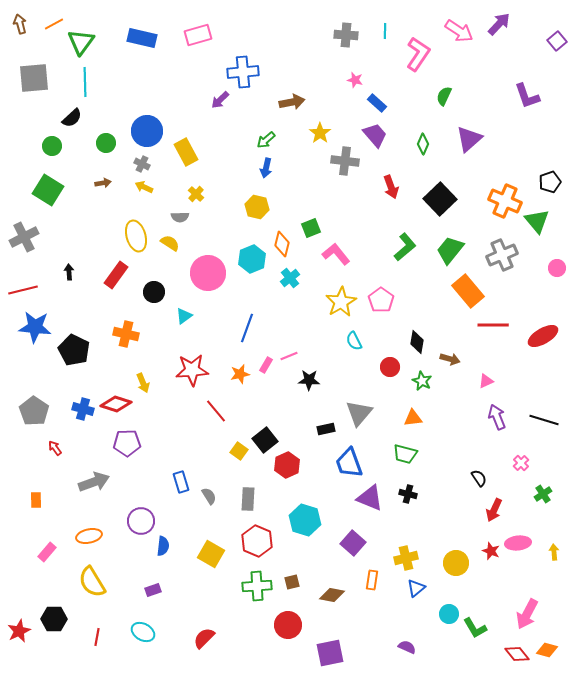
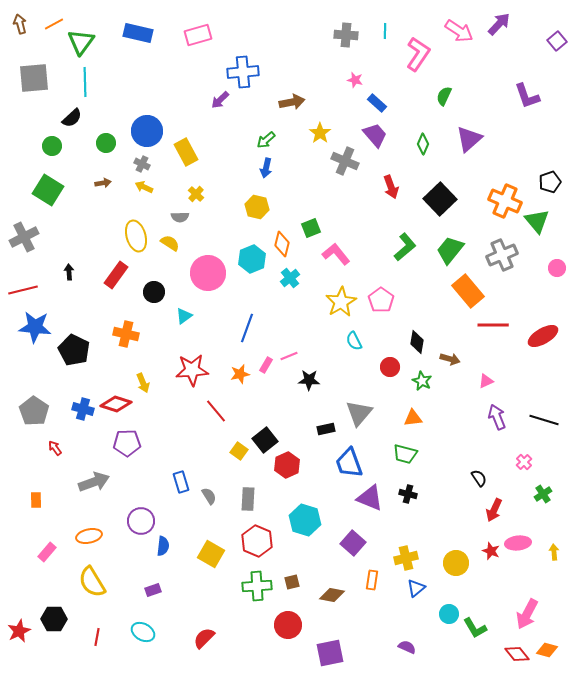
blue rectangle at (142, 38): moved 4 px left, 5 px up
gray cross at (345, 161): rotated 16 degrees clockwise
pink cross at (521, 463): moved 3 px right, 1 px up
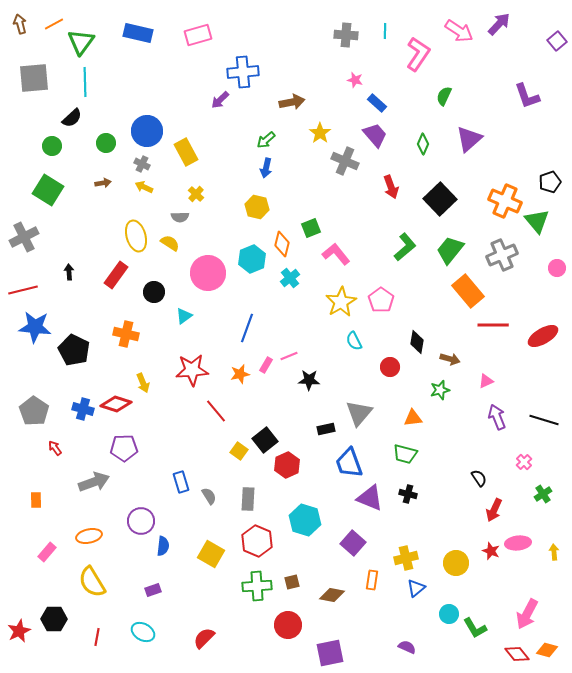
green star at (422, 381): moved 18 px right, 9 px down; rotated 30 degrees clockwise
purple pentagon at (127, 443): moved 3 px left, 5 px down
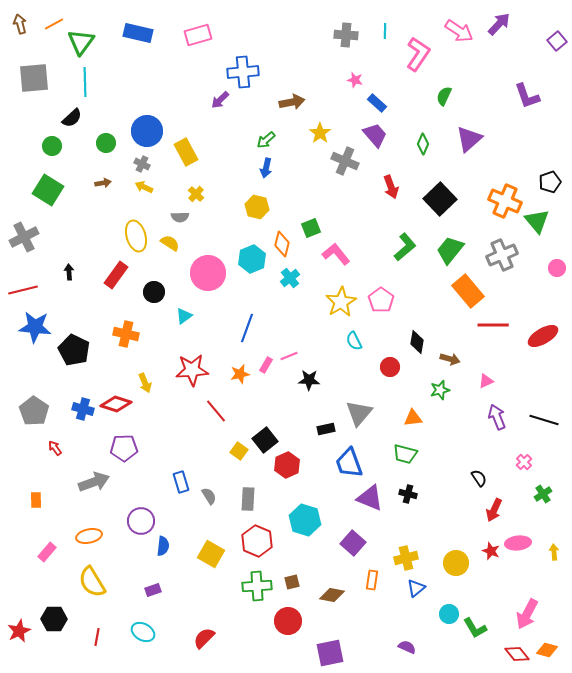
yellow arrow at (143, 383): moved 2 px right
red circle at (288, 625): moved 4 px up
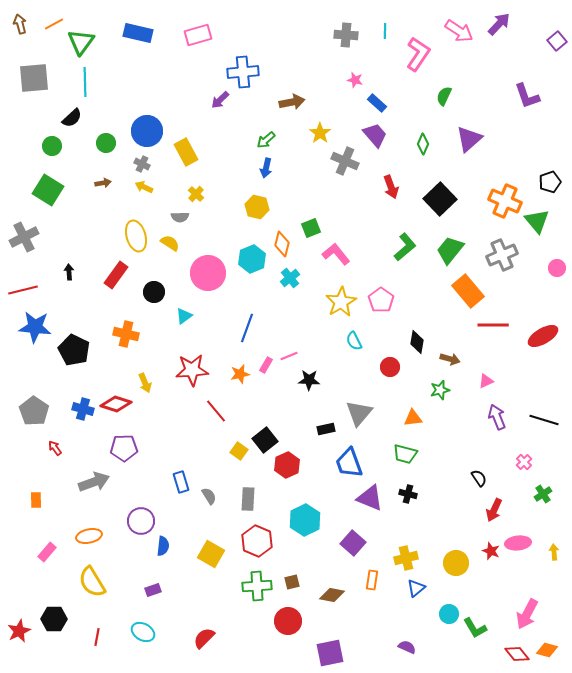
cyan hexagon at (305, 520): rotated 16 degrees clockwise
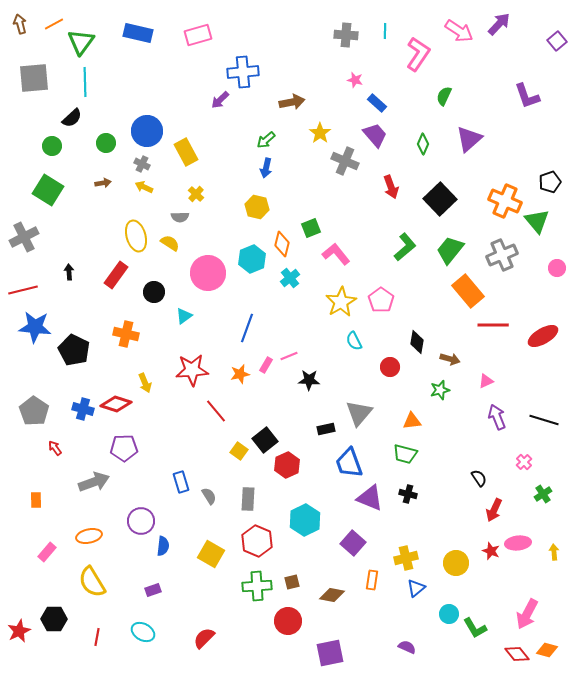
orange triangle at (413, 418): moved 1 px left, 3 px down
